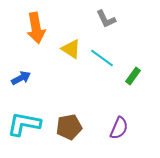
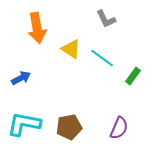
orange arrow: moved 1 px right
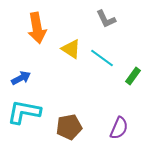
cyan L-shape: moved 12 px up
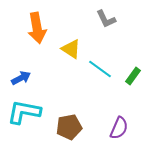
cyan line: moved 2 px left, 11 px down
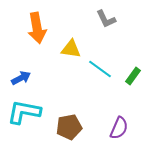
yellow triangle: rotated 25 degrees counterclockwise
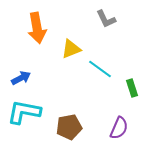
yellow triangle: rotated 30 degrees counterclockwise
green rectangle: moved 1 px left, 12 px down; rotated 54 degrees counterclockwise
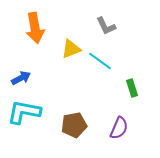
gray L-shape: moved 7 px down
orange arrow: moved 2 px left
cyan line: moved 8 px up
brown pentagon: moved 5 px right, 2 px up
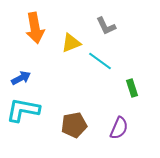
yellow triangle: moved 6 px up
cyan L-shape: moved 1 px left, 2 px up
